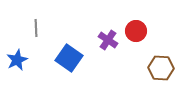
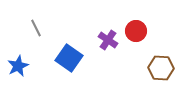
gray line: rotated 24 degrees counterclockwise
blue star: moved 1 px right, 6 px down
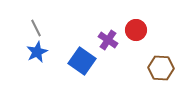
red circle: moved 1 px up
blue square: moved 13 px right, 3 px down
blue star: moved 19 px right, 14 px up
